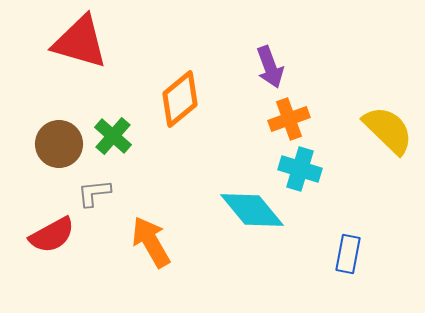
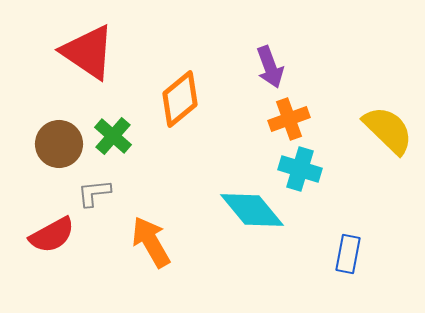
red triangle: moved 8 px right, 10 px down; rotated 18 degrees clockwise
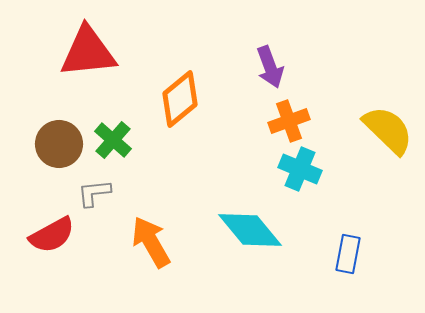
red triangle: rotated 40 degrees counterclockwise
orange cross: moved 2 px down
green cross: moved 4 px down
cyan cross: rotated 6 degrees clockwise
cyan diamond: moved 2 px left, 20 px down
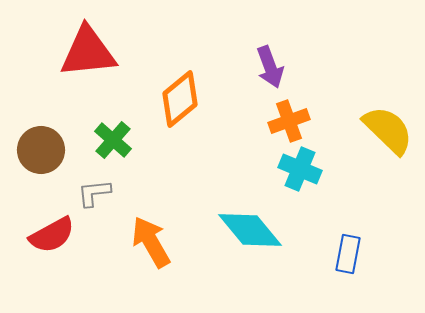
brown circle: moved 18 px left, 6 px down
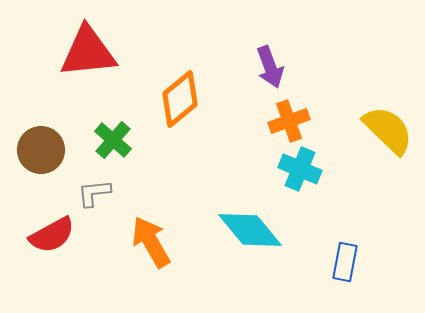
blue rectangle: moved 3 px left, 8 px down
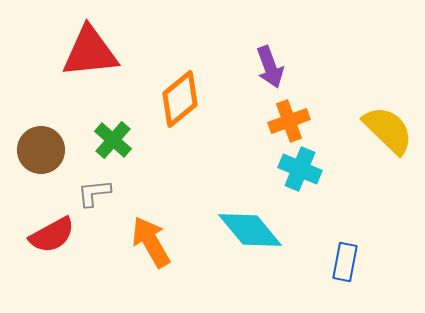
red triangle: moved 2 px right
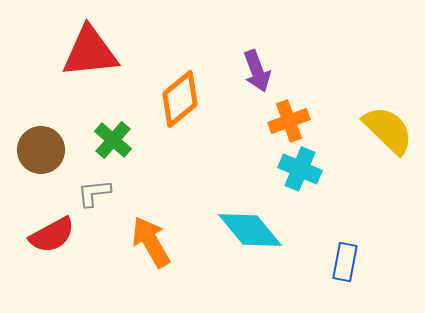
purple arrow: moved 13 px left, 4 px down
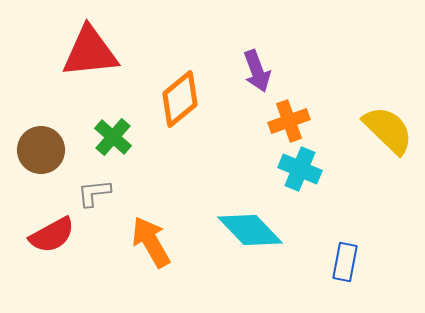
green cross: moved 3 px up
cyan diamond: rotated 4 degrees counterclockwise
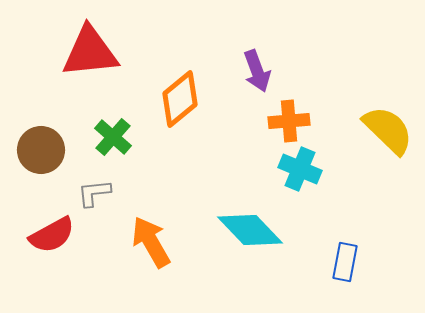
orange cross: rotated 15 degrees clockwise
